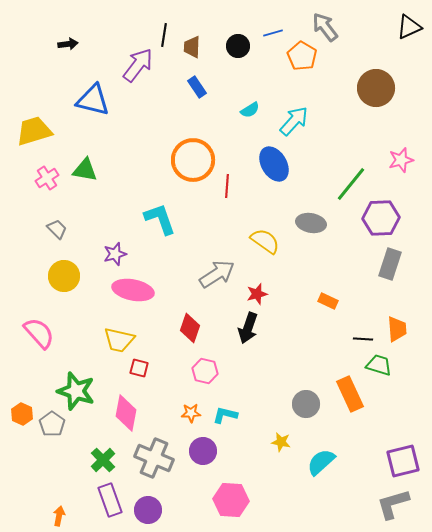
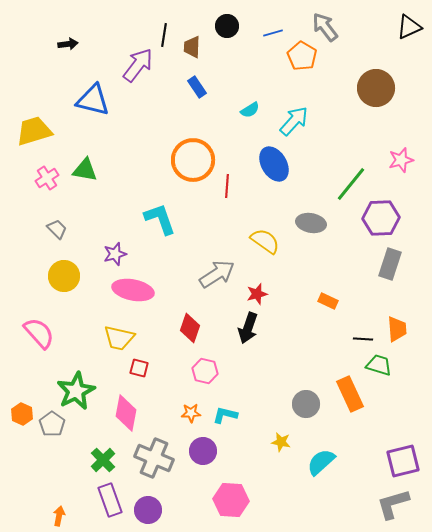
black circle at (238, 46): moved 11 px left, 20 px up
yellow trapezoid at (119, 340): moved 2 px up
green star at (76, 391): rotated 27 degrees clockwise
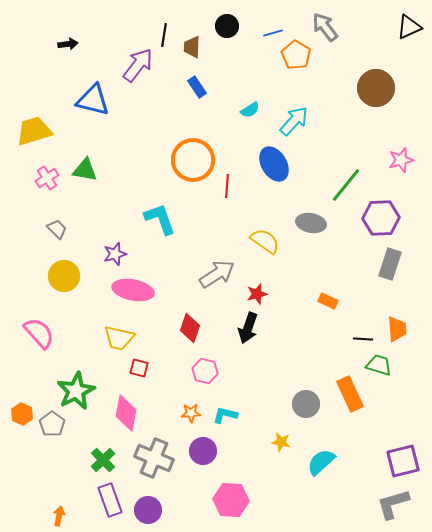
orange pentagon at (302, 56): moved 6 px left, 1 px up
green line at (351, 184): moved 5 px left, 1 px down
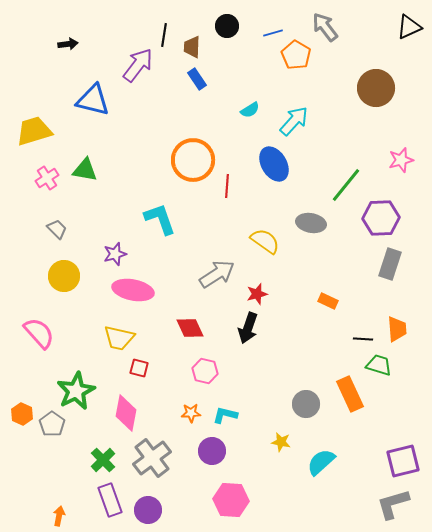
blue rectangle at (197, 87): moved 8 px up
red diamond at (190, 328): rotated 44 degrees counterclockwise
purple circle at (203, 451): moved 9 px right
gray cross at (154, 458): moved 2 px left; rotated 30 degrees clockwise
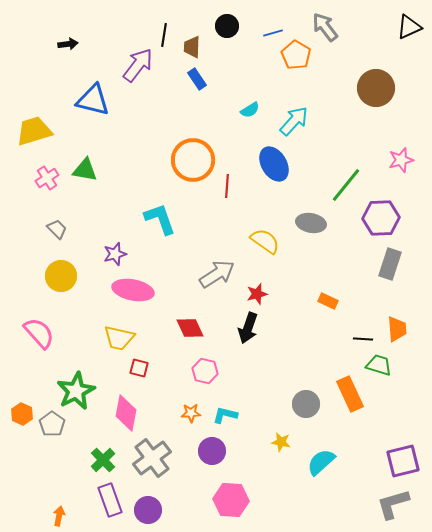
yellow circle at (64, 276): moved 3 px left
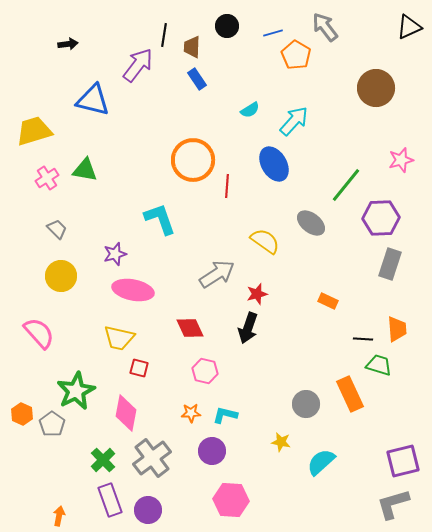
gray ellipse at (311, 223): rotated 28 degrees clockwise
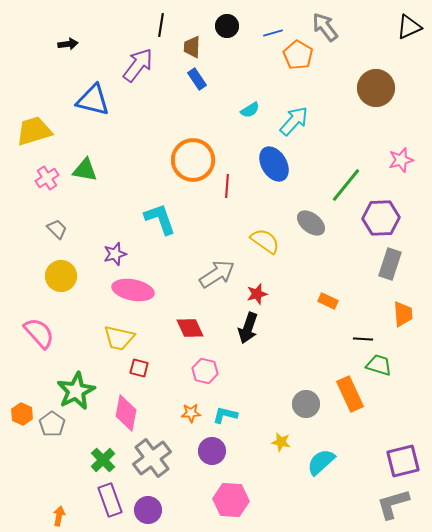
black line at (164, 35): moved 3 px left, 10 px up
orange pentagon at (296, 55): moved 2 px right
orange trapezoid at (397, 329): moved 6 px right, 15 px up
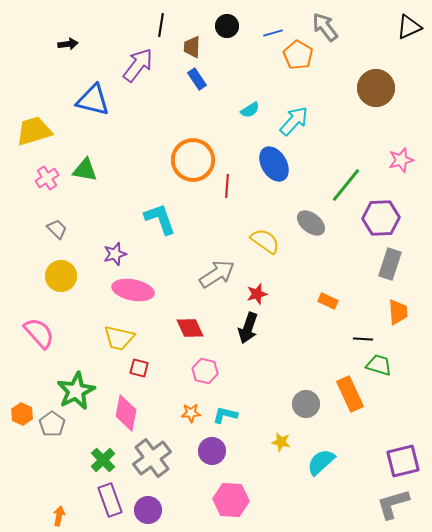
orange trapezoid at (403, 314): moved 5 px left, 2 px up
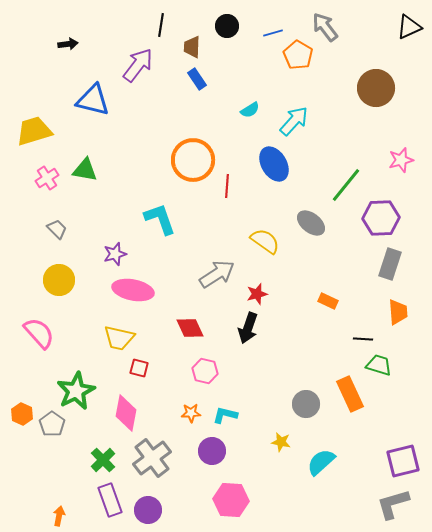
yellow circle at (61, 276): moved 2 px left, 4 px down
